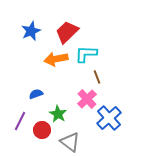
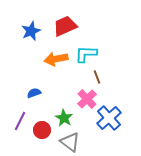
red trapezoid: moved 2 px left, 6 px up; rotated 20 degrees clockwise
blue semicircle: moved 2 px left, 1 px up
green star: moved 6 px right, 4 px down
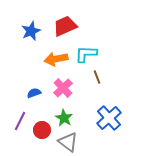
pink cross: moved 24 px left, 11 px up
gray triangle: moved 2 px left
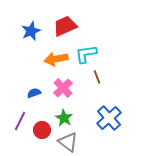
cyan L-shape: rotated 10 degrees counterclockwise
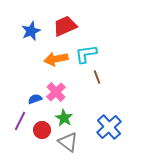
pink cross: moved 7 px left, 4 px down
blue semicircle: moved 1 px right, 6 px down
blue cross: moved 9 px down
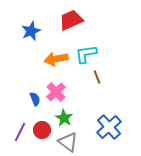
red trapezoid: moved 6 px right, 6 px up
blue semicircle: rotated 88 degrees clockwise
purple line: moved 11 px down
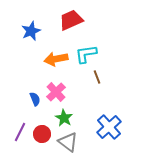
red circle: moved 4 px down
